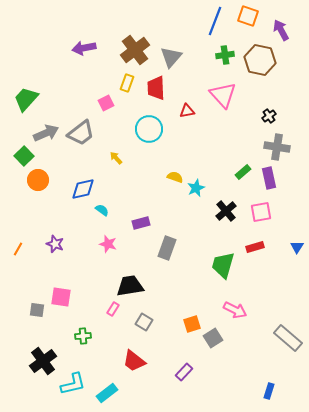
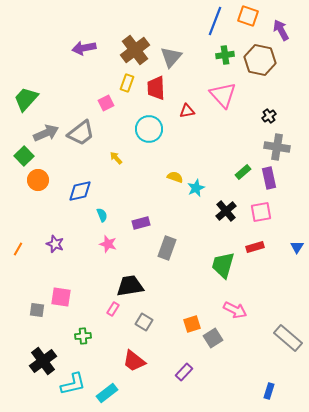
blue diamond at (83, 189): moved 3 px left, 2 px down
cyan semicircle at (102, 210): moved 5 px down; rotated 32 degrees clockwise
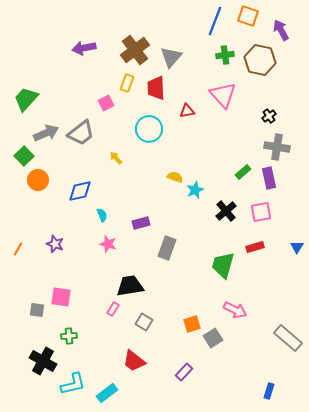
cyan star at (196, 188): moved 1 px left, 2 px down
green cross at (83, 336): moved 14 px left
black cross at (43, 361): rotated 24 degrees counterclockwise
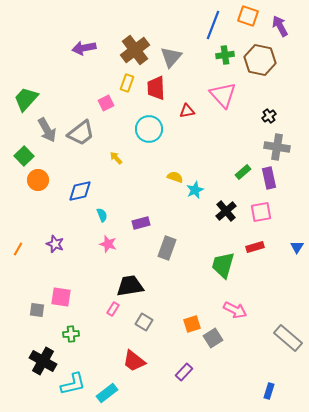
blue line at (215, 21): moved 2 px left, 4 px down
purple arrow at (281, 30): moved 1 px left, 4 px up
gray arrow at (46, 133): moved 1 px right, 3 px up; rotated 85 degrees clockwise
green cross at (69, 336): moved 2 px right, 2 px up
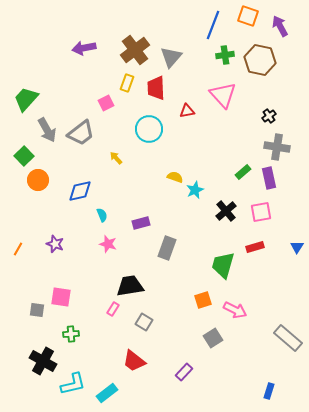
orange square at (192, 324): moved 11 px right, 24 px up
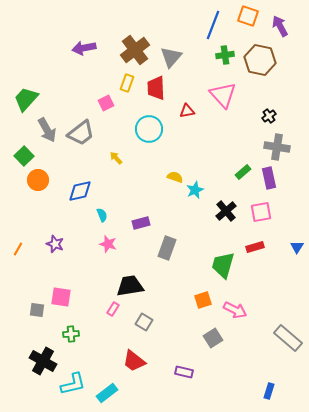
purple rectangle at (184, 372): rotated 60 degrees clockwise
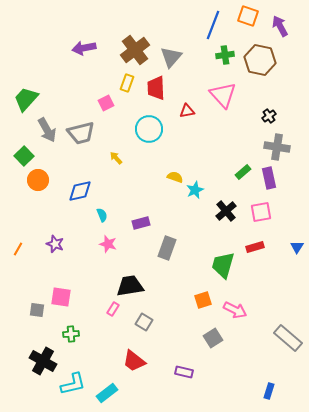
gray trapezoid at (81, 133): rotated 24 degrees clockwise
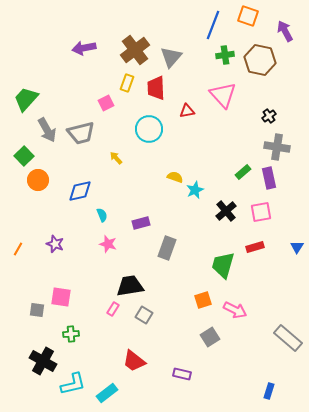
purple arrow at (280, 26): moved 5 px right, 5 px down
gray square at (144, 322): moved 7 px up
gray square at (213, 338): moved 3 px left, 1 px up
purple rectangle at (184, 372): moved 2 px left, 2 px down
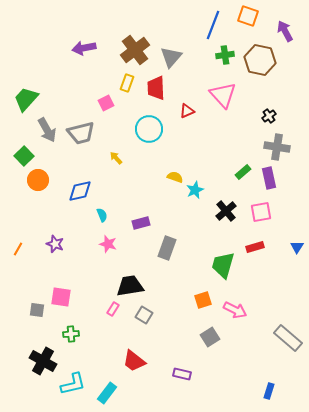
red triangle at (187, 111): rotated 14 degrees counterclockwise
cyan rectangle at (107, 393): rotated 15 degrees counterclockwise
